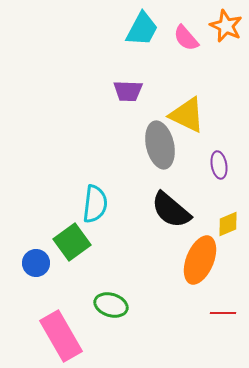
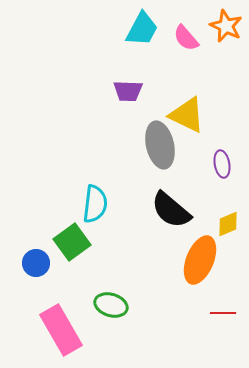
purple ellipse: moved 3 px right, 1 px up
pink rectangle: moved 6 px up
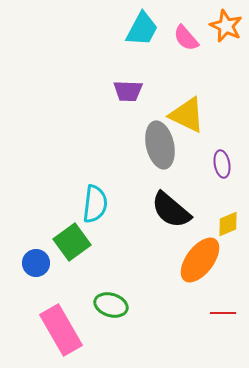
orange ellipse: rotated 15 degrees clockwise
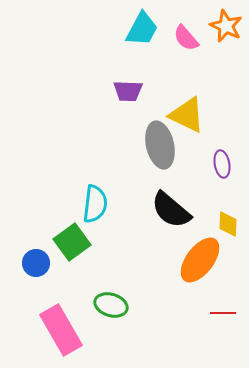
yellow diamond: rotated 64 degrees counterclockwise
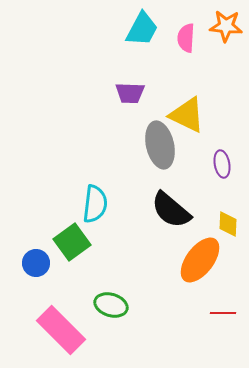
orange star: rotated 20 degrees counterclockwise
pink semicircle: rotated 44 degrees clockwise
purple trapezoid: moved 2 px right, 2 px down
pink rectangle: rotated 15 degrees counterclockwise
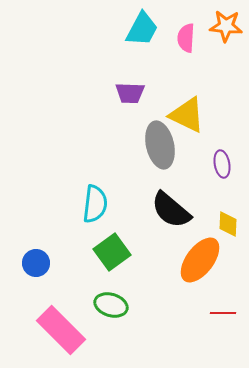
green square: moved 40 px right, 10 px down
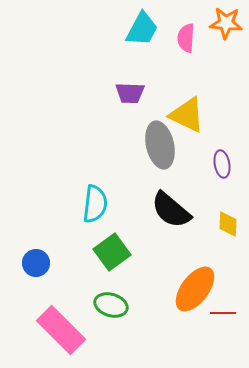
orange star: moved 3 px up
orange ellipse: moved 5 px left, 29 px down
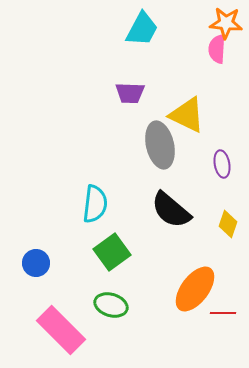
pink semicircle: moved 31 px right, 11 px down
yellow diamond: rotated 16 degrees clockwise
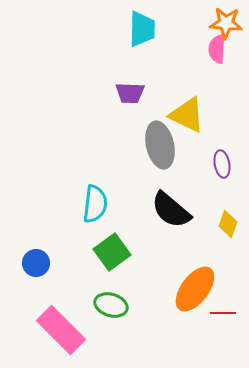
cyan trapezoid: rotated 27 degrees counterclockwise
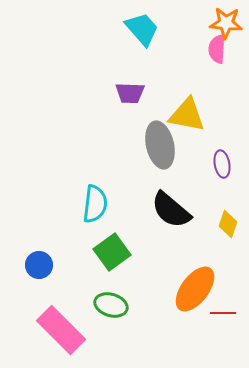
cyan trapezoid: rotated 42 degrees counterclockwise
yellow triangle: rotated 15 degrees counterclockwise
blue circle: moved 3 px right, 2 px down
